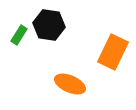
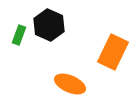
black hexagon: rotated 16 degrees clockwise
green rectangle: rotated 12 degrees counterclockwise
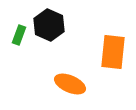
orange rectangle: rotated 20 degrees counterclockwise
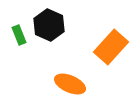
green rectangle: rotated 42 degrees counterclockwise
orange rectangle: moved 2 px left, 5 px up; rotated 36 degrees clockwise
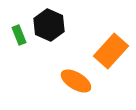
orange rectangle: moved 4 px down
orange ellipse: moved 6 px right, 3 px up; rotated 8 degrees clockwise
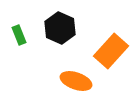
black hexagon: moved 11 px right, 3 px down
orange ellipse: rotated 12 degrees counterclockwise
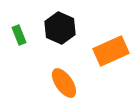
orange rectangle: rotated 24 degrees clockwise
orange ellipse: moved 12 px left, 2 px down; rotated 36 degrees clockwise
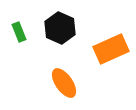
green rectangle: moved 3 px up
orange rectangle: moved 2 px up
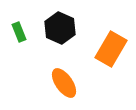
orange rectangle: rotated 36 degrees counterclockwise
